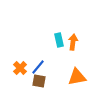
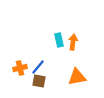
orange cross: rotated 32 degrees clockwise
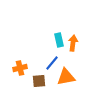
orange arrow: moved 1 px down
blue line: moved 14 px right, 4 px up
orange triangle: moved 11 px left
brown square: rotated 16 degrees counterclockwise
